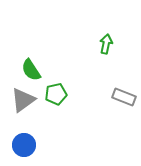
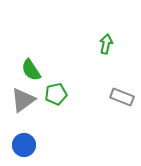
gray rectangle: moved 2 px left
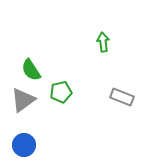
green arrow: moved 3 px left, 2 px up; rotated 18 degrees counterclockwise
green pentagon: moved 5 px right, 2 px up
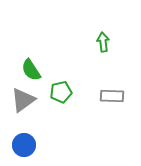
gray rectangle: moved 10 px left, 1 px up; rotated 20 degrees counterclockwise
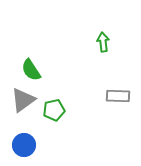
green pentagon: moved 7 px left, 18 px down
gray rectangle: moved 6 px right
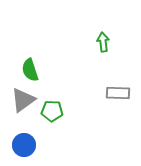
green semicircle: moved 1 px left; rotated 15 degrees clockwise
gray rectangle: moved 3 px up
green pentagon: moved 2 px left, 1 px down; rotated 15 degrees clockwise
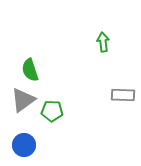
gray rectangle: moved 5 px right, 2 px down
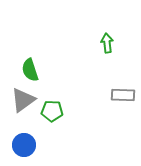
green arrow: moved 4 px right, 1 px down
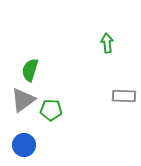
green semicircle: rotated 35 degrees clockwise
gray rectangle: moved 1 px right, 1 px down
green pentagon: moved 1 px left, 1 px up
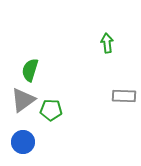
blue circle: moved 1 px left, 3 px up
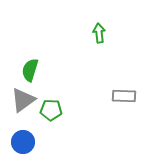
green arrow: moved 8 px left, 10 px up
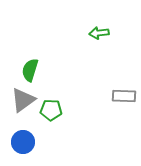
green arrow: rotated 90 degrees counterclockwise
